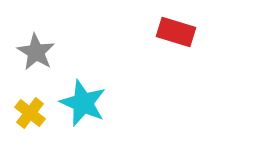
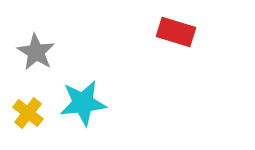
cyan star: rotated 30 degrees counterclockwise
yellow cross: moved 2 px left
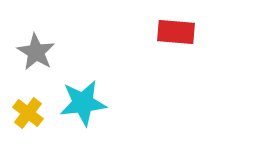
red rectangle: rotated 12 degrees counterclockwise
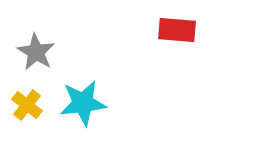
red rectangle: moved 1 px right, 2 px up
yellow cross: moved 1 px left, 8 px up
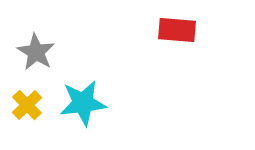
yellow cross: rotated 8 degrees clockwise
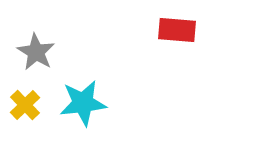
yellow cross: moved 2 px left
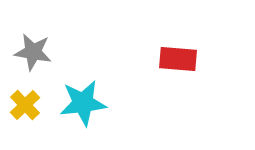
red rectangle: moved 1 px right, 29 px down
gray star: moved 3 px left; rotated 21 degrees counterclockwise
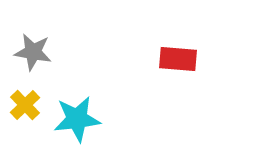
cyan star: moved 6 px left, 16 px down
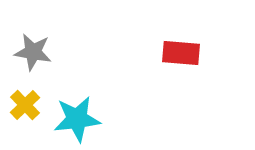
red rectangle: moved 3 px right, 6 px up
